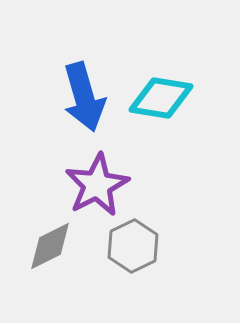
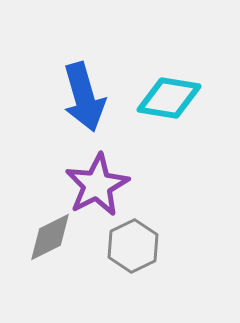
cyan diamond: moved 8 px right
gray diamond: moved 9 px up
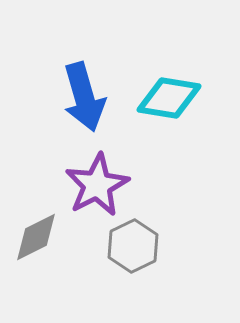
gray diamond: moved 14 px left
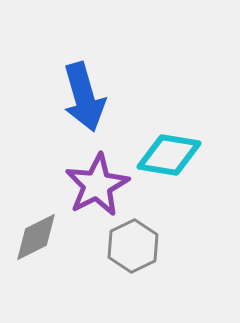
cyan diamond: moved 57 px down
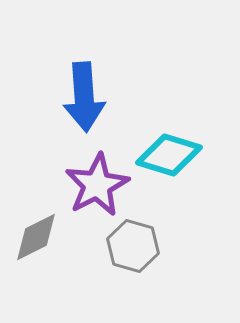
blue arrow: rotated 12 degrees clockwise
cyan diamond: rotated 8 degrees clockwise
gray hexagon: rotated 18 degrees counterclockwise
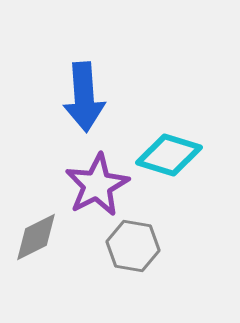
gray hexagon: rotated 6 degrees counterclockwise
